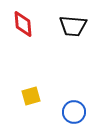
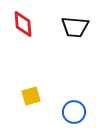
black trapezoid: moved 2 px right, 1 px down
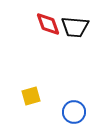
red diamond: moved 25 px right; rotated 16 degrees counterclockwise
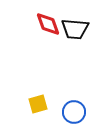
black trapezoid: moved 2 px down
yellow square: moved 7 px right, 8 px down
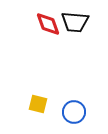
black trapezoid: moved 7 px up
yellow square: rotated 30 degrees clockwise
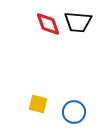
black trapezoid: moved 3 px right
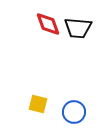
black trapezoid: moved 6 px down
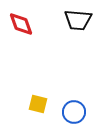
red diamond: moved 27 px left
black trapezoid: moved 8 px up
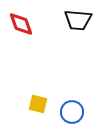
blue circle: moved 2 px left
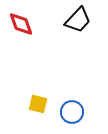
black trapezoid: rotated 52 degrees counterclockwise
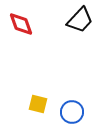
black trapezoid: moved 2 px right
